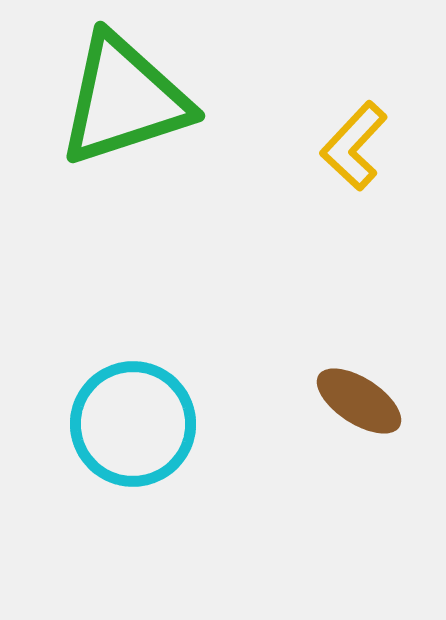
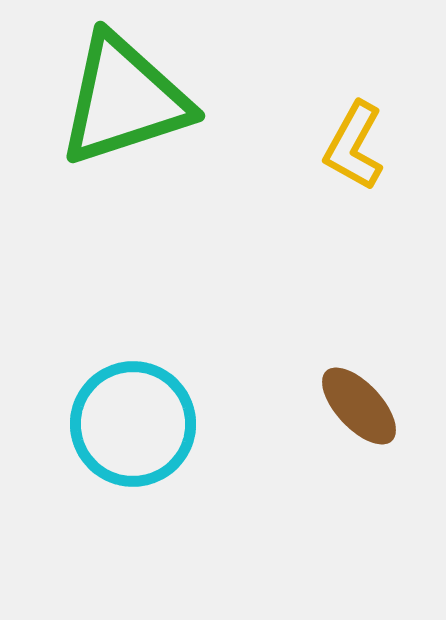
yellow L-shape: rotated 14 degrees counterclockwise
brown ellipse: moved 5 px down; rotated 14 degrees clockwise
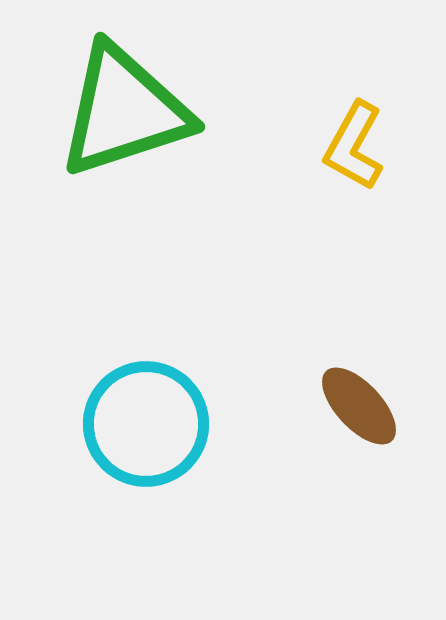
green triangle: moved 11 px down
cyan circle: moved 13 px right
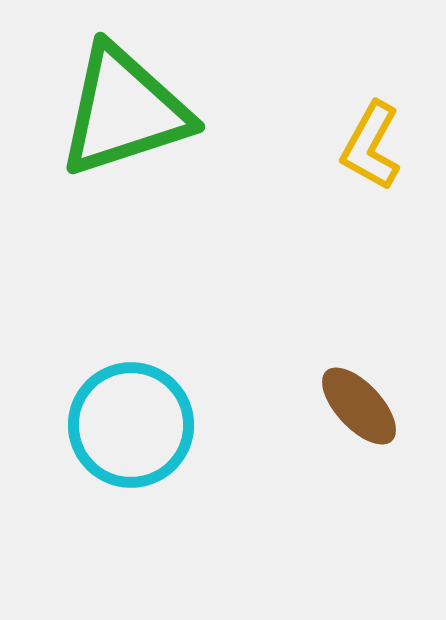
yellow L-shape: moved 17 px right
cyan circle: moved 15 px left, 1 px down
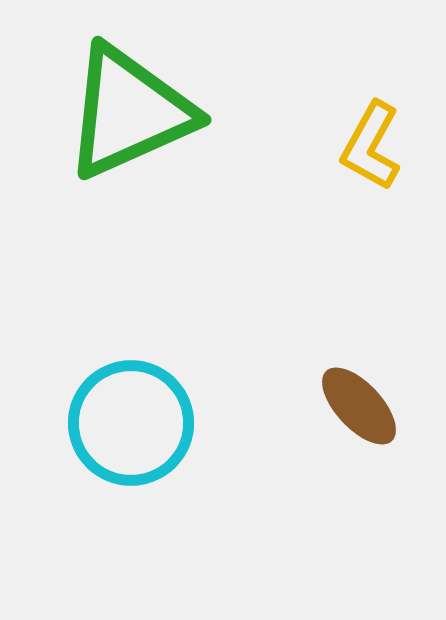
green triangle: moved 5 px right, 1 px down; rotated 6 degrees counterclockwise
cyan circle: moved 2 px up
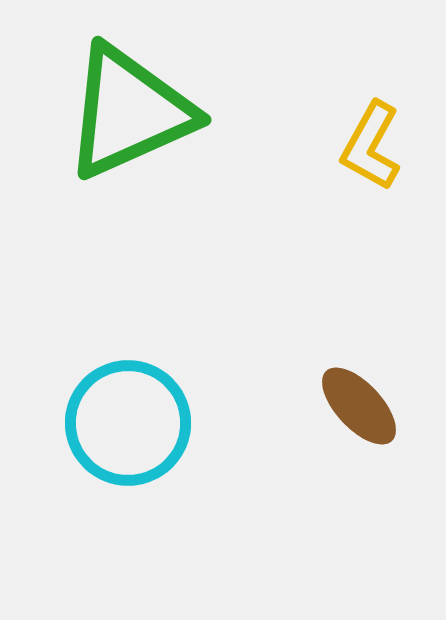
cyan circle: moved 3 px left
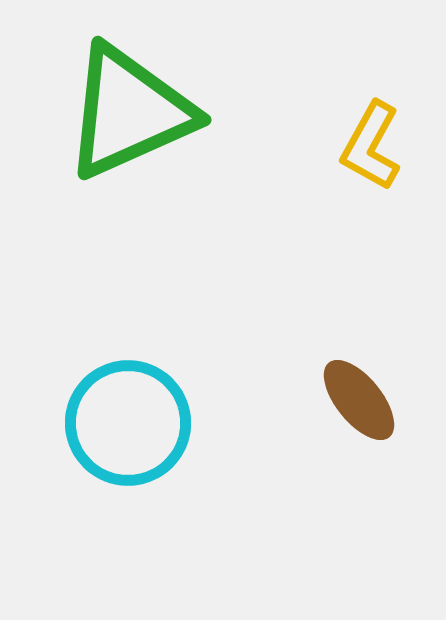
brown ellipse: moved 6 px up; rotated 4 degrees clockwise
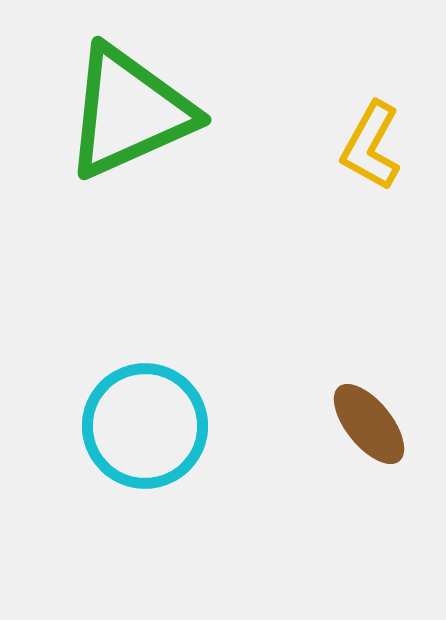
brown ellipse: moved 10 px right, 24 px down
cyan circle: moved 17 px right, 3 px down
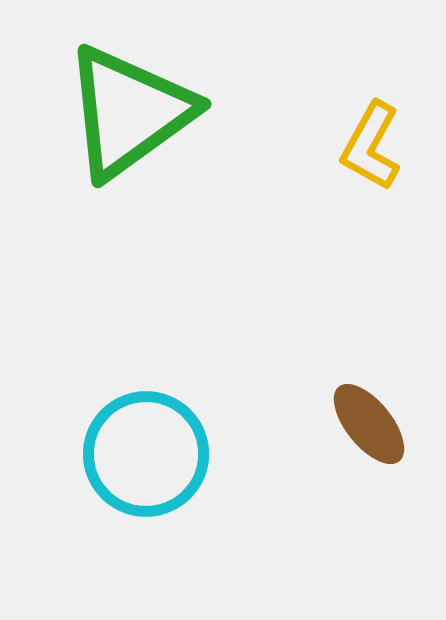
green triangle: rotated 12 degrees counterclockwise
cyan circle: moved 1 px right, 28 px down
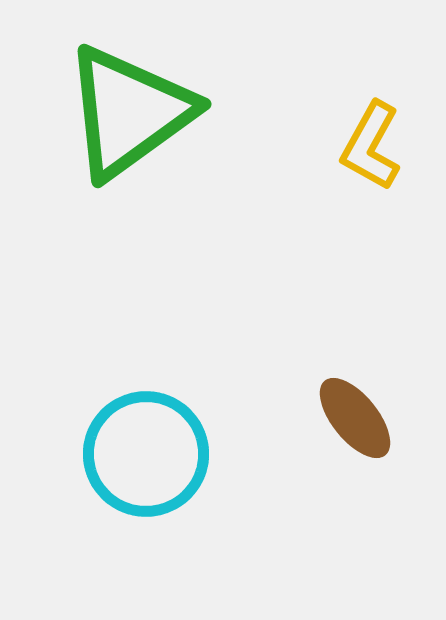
brown ellipse: moved 14 px left, 6 px up
